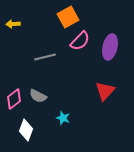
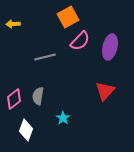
gray semicircle: rotated 72 degrees clockwise
cyan star: rotated 16 degrees clockwise
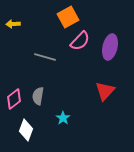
gray line: rotated 30 degrees clockwise
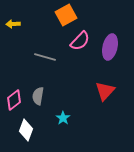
orange square: moved 2 px left, 2 px up
pink diamond: moved 1 px down
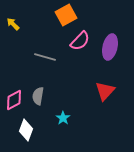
yellow arrow: rotated 48 degrees clockwise
pink diamond: rotated 10 degrees clockwise
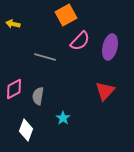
yellow arrow: rotated 32 degrees counterclockwise
pink diamond: moved 11 px up
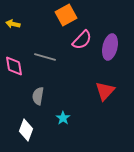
pink semicircle: moved 2 px right, 1 px up
pink diamond: moved 23 px up; rotated 70 degrees counterclockwise
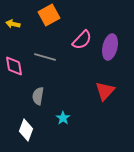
orange square: moved 17 px left
